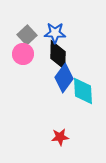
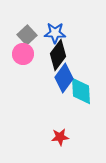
black diamond: rotated 36 degrees clockwise
cyan diamond: moved 2 px left
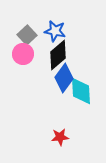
blue star: moved 2 px up; rotated 10 degrees clockwise
black diamond: rotated 12 degrees clockwise
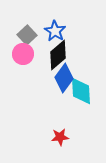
blue star: rotated 20 degrees clockwise
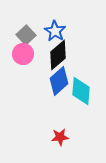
gray square: moved 1 px left
blue diamond: moved 5 px left, 3 px down; rotated 12 degrees clockwise
cyan diamond: rotated 8 degrees clockwise
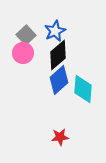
blue star: rotated 15 degrees clockwise
pink circle: moved 1 px up
blue diamond: moved 1 px up
cyan diamond: moved 2 px right, 2 px up
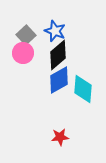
blue star: rotated 25 degrees counterclockwise
blue diamond: rotated 12 degrees clockwise
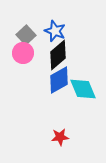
cyan diamond: rotated 28 degrees counterclockwise
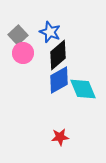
blue star: moved 5 px left, 1 px down
gray square: moved 8 px left
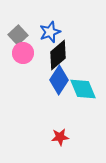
blue star: rotated 30 degrees clockwise
blue diamond: rotated 28 degrees counterclockwise
